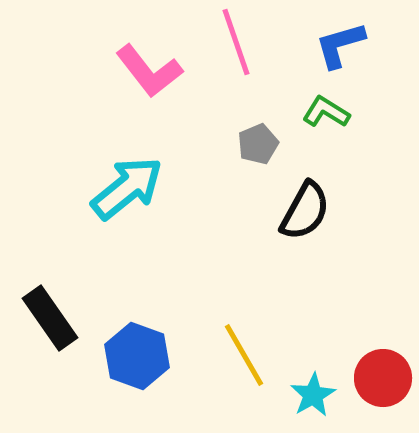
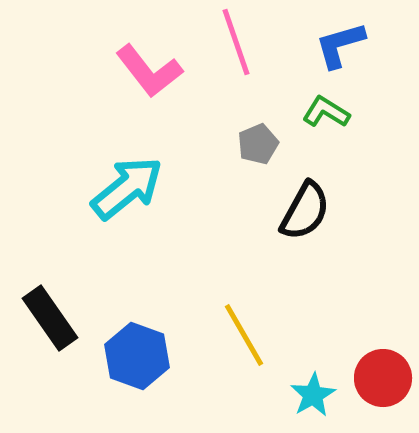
yellow line: moved 20 px up
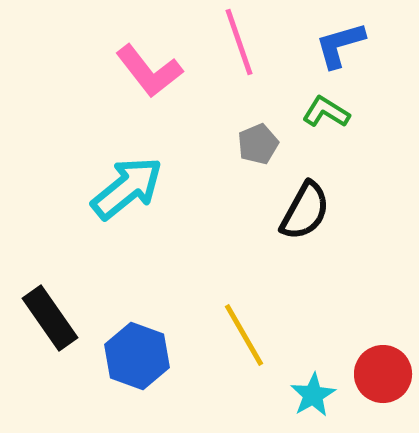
pink line: moved 3 px right
red circle: moved 4 px up
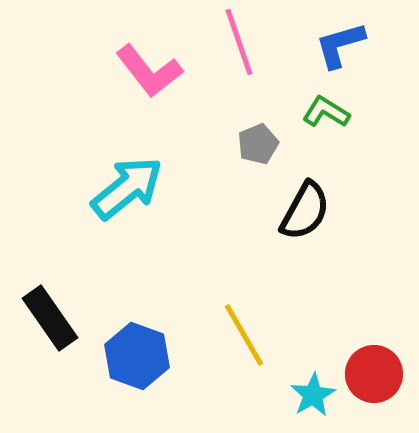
red circle: moved 9 px left
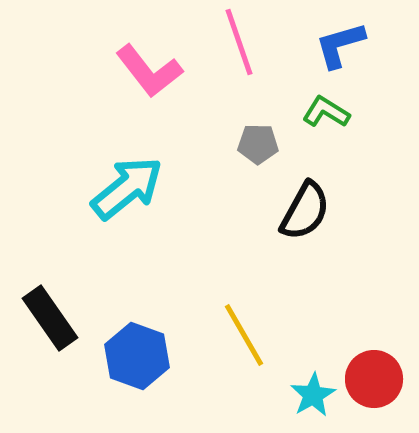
gray pentagon: rotated 24 degrees clockwise
red circle: moved 5 px down
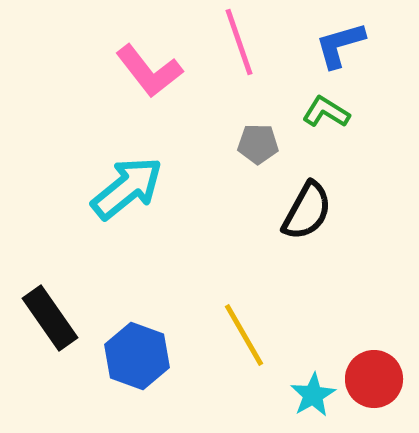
black semicircle: moved 2 px right
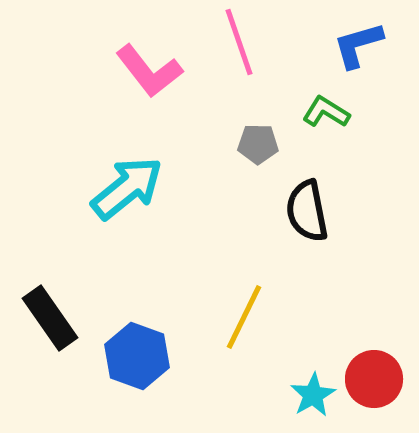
blue L-shape: moved 18 px right
black semicircle: rotated 140 degrees clockwise
yellow line: moved 18 px up; rotated 56 degrees clockwise
